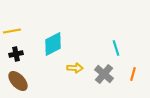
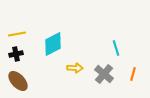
yellow line: moved 5 px right, 3 px down
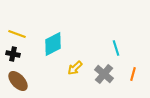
yellow line: rotated 30 degrees clockwise
black cross: moved 3 px left; rotated 24 degrees clockwise
yellow arrow: rotated 133 degrees clockwise
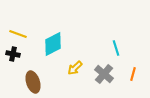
yellow line: moved 1 px right
brown ellipse: moved 15 px right, 1 px down; rotated 25 degrees clockwise
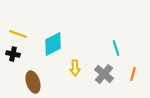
yellow arrow: rotated 49 degrees counterclockwise
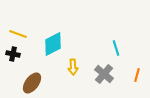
yellow arrow: moved 2 px left, 1 px up
orange line: moved 4 px right, 1 px down
brown ellipse: moved 1 px left, 1 px down; rotated 55 degrees clockwise
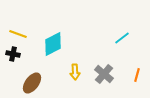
cyan line: moved 6 px right, 10 px up; rotated 70 degrees clockwise
yellow arrow: moved 2 px right, 5 px down
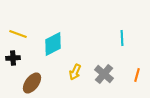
cyan line: rotated 56 degrees counterclockwise
black cross: moved 4 px down; rotated 16 degrees counterclockwise
yellow arrow: rotated 28 degrees clockwise
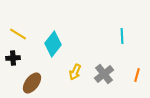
yellow line: rotated 12 degrees clockwise
cyan line: moved 2 px up
cyan diamond: rotated 25 degrees counterclockwise
gray cross: rotated 12 degrees clockwise
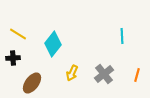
yellow arrow: moved 3 px left, 1 px down
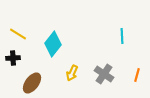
gray cross: rotated 18 degrees counterclockwise
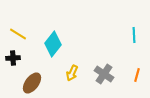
cyan line: moved 12 px right, 1 px up
